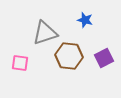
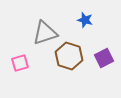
brown hexagon: rotated 12 degrees clockwise
pink square: rotated 24 degrees counterclockwise
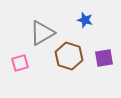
gray triangle: moved 3 px left; rotated 12 degrees counterclockwise
purple square: rotated 18 degrees clockwise
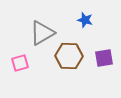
brown hexagon: rotated 16 degrees counterclockwise
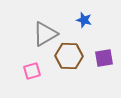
blue star: moved 1 px left
gray triangle: moved 3 px right, 1 px down
pink square: moved 12 px right, 8 px down
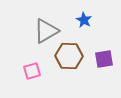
blue star: rotated 14 degrees clockwise
gray triangle: moved 1 px right, 3 px up
purple square: moved 1 px down
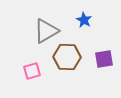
brown hexagon: moved 2 px left, 1 px down
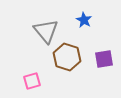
gray triangle: rotated 40 degrees counterclockwise
brown hexagon: rotated 16 degrees clockwise
pink square: moved 10 px down
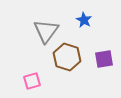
gray triangle: rotated 16 degrees clockwise
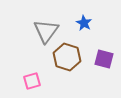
blue star: moved 3 px down
purple square: rotated 24 degrees clockwise
